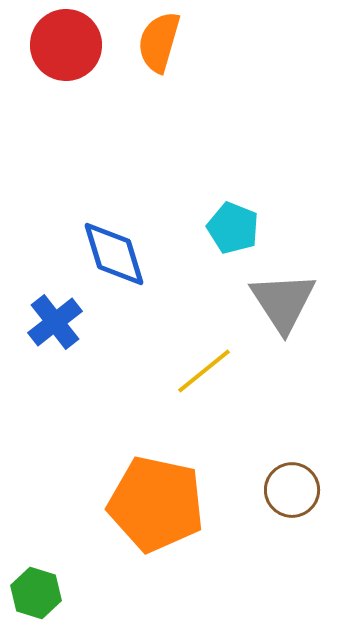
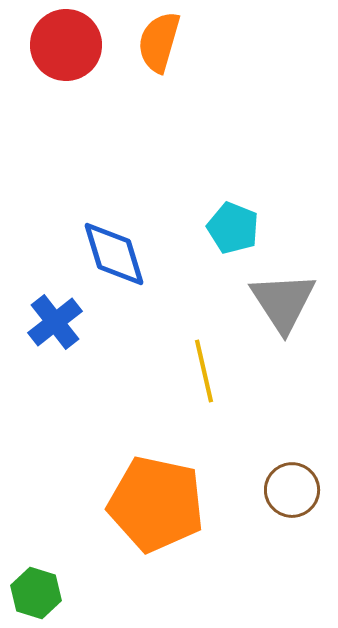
yellow line: rotated 64 degrees counterclockwise
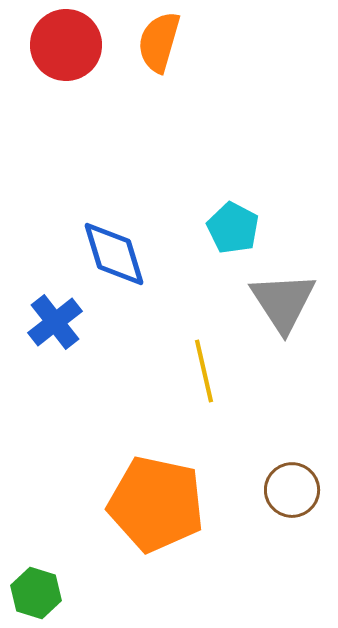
cyan pentagon: rotated 6 degrees clockwise
